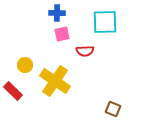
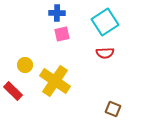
cyan square: rotated 32 degrees counterclockwise
red semicircle: moved 20 px right, 2 px down
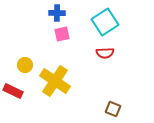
red rectangle: rotated 18 degrees counterclockwise
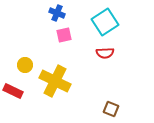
blue cross: rotated 21 degrees clockwise
pink square: moved 2 px right, 1 px down
yellow cross: rotated 8 degrees counterclockwise
brown square: moved 2 px left
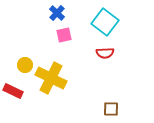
blue cross: rotated 21 degrees clockwise
cyan square: rotated 20 degrees counterclockwise
yellow cross: moved 4 px left, 3 px up
brown square: rotated 21 degrees counterclockwise
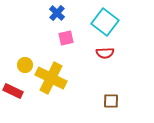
pink square: moved 2 px right, 3 px down
brown square: moved 8 px up
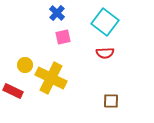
pink square: moved 3 px left, 1 px up
